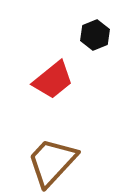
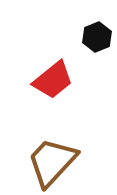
black hexagon: moved 2 px right, 2 px down
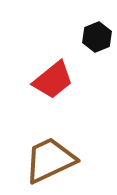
brown trapezoid: moved 2 px left, 2 px up; rotated 22 degrees clockwise
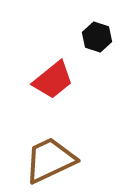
black hexagon: rotated 20 degrees counterclockwise
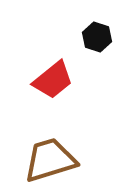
brown trapezoid: rotated 8 degrees clockwise
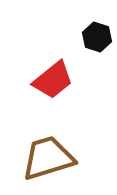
brown trapezoid: moved 2 px left, 2 px up
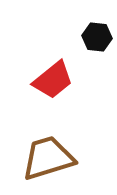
black hexagon: rotated 12 degrees counterclockwise
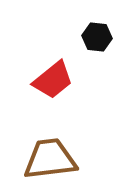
brown trapezoid: moved 2 px right, 1 px down; rotated 10 degrees clockwise
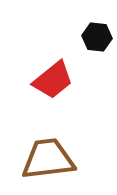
brown trapezoid: moved 2 px left
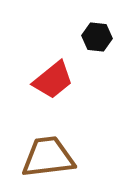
brown trapezoid: moved 2 px up
